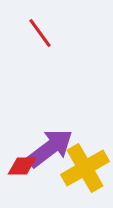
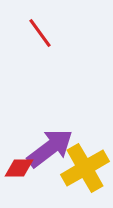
red diamond: moved 3 px left, 2 px down
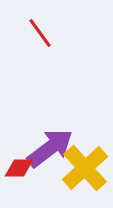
yellow cross: rotated 12 degrees counterclockwise
